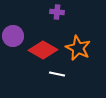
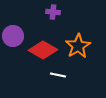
purple cross: moved 4 px left
orange star: moved 2 px up; rotated 15 degrees clockwise
white line: moved 1 px right, 1 px down
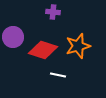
purple circle: moved 1 px down
orange star: rotated 15 degrees clockwise
red diamond: rotated 12 degrees counterclockwise
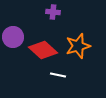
red diamond: rotated 24 degrees clockwise
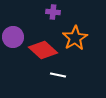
orange star: moved 3 px left, 8 px up; rotated 15 degrees counterclockwise
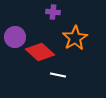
purple circle: moved 2 px right
red diamond: moved 3 px left, 2 px down
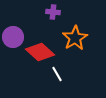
purple circle: moved 2 px left
white line: moved 1 px left, 1 px up; rotated 49 degrees clockwise
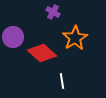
purple cross: rotated 24 degrees clockwise
red diamond: moved 2 px right, 1 px down
white line: moved 5 px right, 7 px down; rotated 21 degrees clockwise
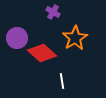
purple circle: moved 4 px right, 1 px down
